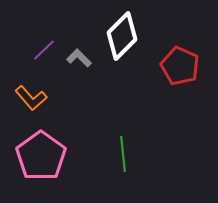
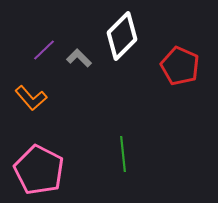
pink pentagon: moved 2 px left, 14 px down; rotated 9 degrees counterclockwise
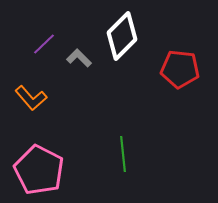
purple line: moved 6 px up
red pentagon: moved 3 px down; rotated 18 degrees counterclockwise
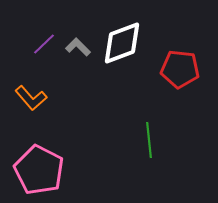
white diamond: moved 7 px down; rotated 24 degrees clockwise
gray L-shape: moved 1 px left, 11 px up
green line: moved 26 px right, 14 px up
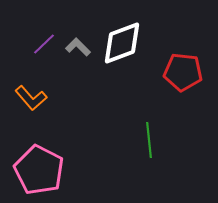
red pentagon: moved 3 px right, 3 px down
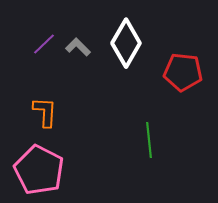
white diamond: moved 4 px right; rotated 39 degrees counterclockwise
orange L-shape: moved 14 px right, 14 px down; rotated 136 degrees counterclockwise
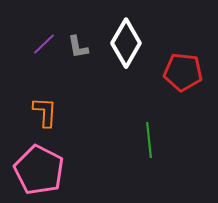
gray L-shape: rotated 145 degrees counterclockwise
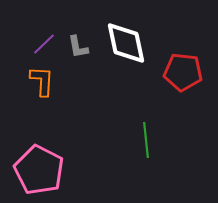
white diamond: rotated 42 degrees counterclockwise
orange L-shape: moved 3 px left, 31 px up
green line: moved 3 px left
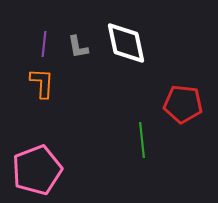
purple line: rotated 40 degrees counterclockwise
red pentagon: moved 32 px down
orange L-shape: moved 2 px down
green line: moved 4 px left
pink pentagon: moved 2 px left; rotated 24 degrees clockwise
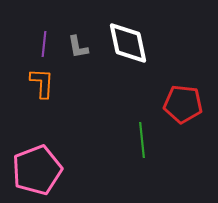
white diamond: moved 2 px right
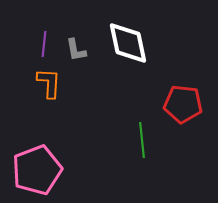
gray L-shape: moved 2 px left, 3 px down
orange L-shape: moved 7 px right
